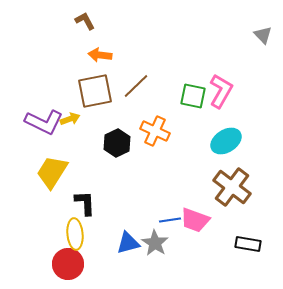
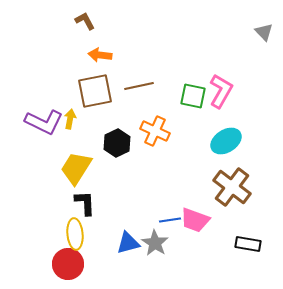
gray triangle: moved 1 px right, 3 px up
brown line: moved 3 px right; rotated 32 degrees clockwise
yellow arrow: rotated 60 degrees counterclockwise
yellow trapezoid: moved 24 px right, 4 px up
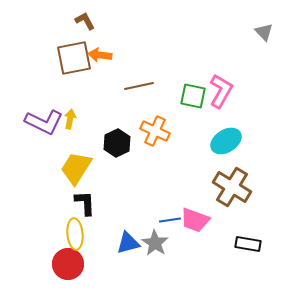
brown square: moved 21 px left, 33 px up
brown cross: rotated 6 degrees counterclockwise
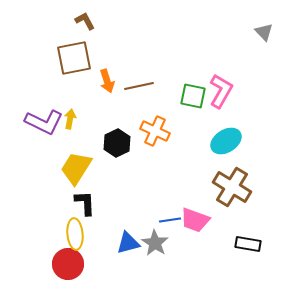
orange arrow: moved 7 px right, 26 px down; rotated 115 degrees counterclockwise
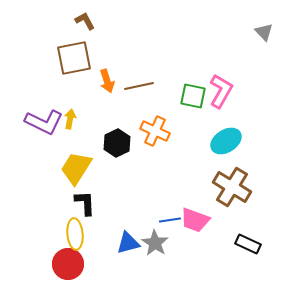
black rectangle: rotated 15 degrees clockwise
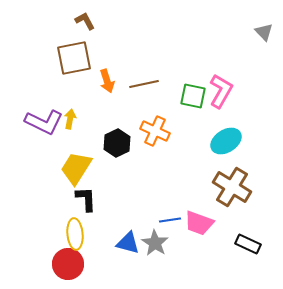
brown line: moved 5 px right, 2 px up
black L-shape: moved 1 px right, 4 px up
pink trapezoid: moved 4 px right, 3 px down
blue triangle: rotated 30 degrees clockwise
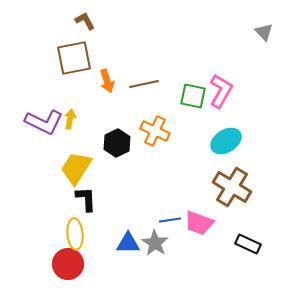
blue triangle: rotated 15 degrees counterclockwise
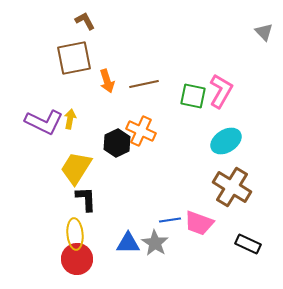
orange cross: moved 14 px left
red circle: moved 9 px right, 5 px up
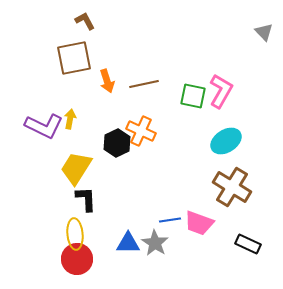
purple L-shape: moved 4 px down
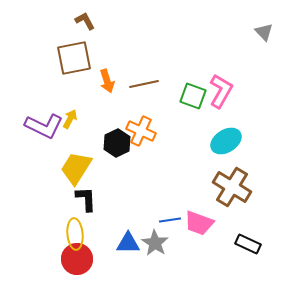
green square: rotated 8 degrees clockwise
yellow arrow: rotated 18 degrees clockwise
